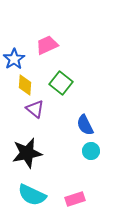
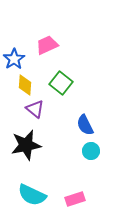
black star: moved 1 px left, 8 px up
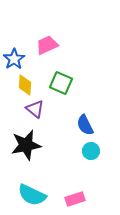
green square: rotated 15 degrees counterclockwise
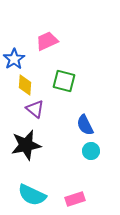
pink trapezoid: moved 4 px up
green square: moved 3 px right, 2 px up; rotated 10 degrees counterclockwise
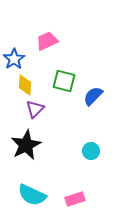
purple triangle: rotated 36 degrees clockwise
blue semicircle: moved 8 px right, 29 px up; rotated 70 degrees clockwise
black star: rotated 16 degrees counterclockwise
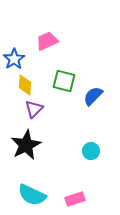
purple triangle: moved 1 px left
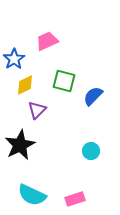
yellow diamond: rotated 60 degrees clockwise
purple triangle: moved 3 px right, 1 px down
black star: moved 6 px left
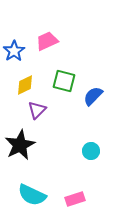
blue star: moved 8 px up
